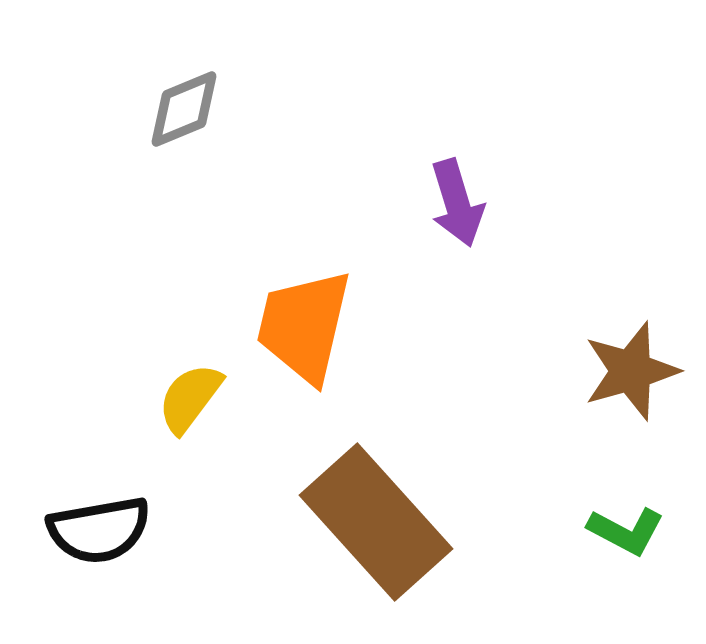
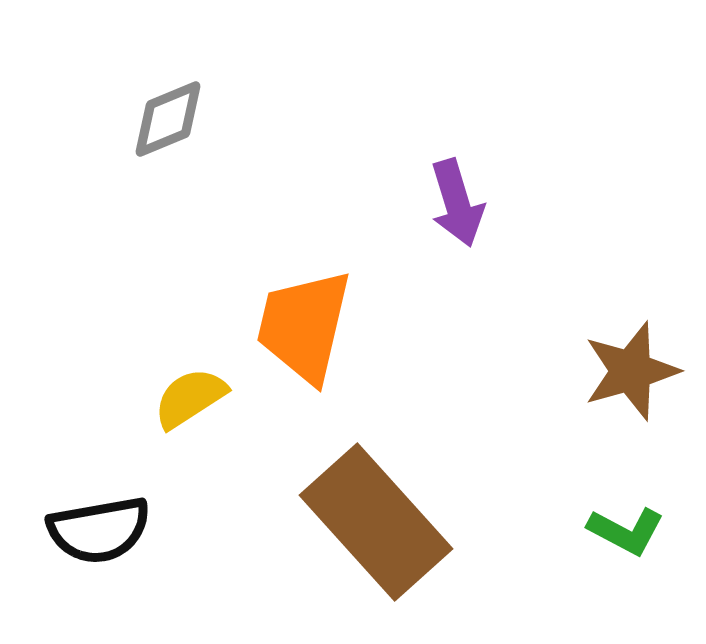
gray diamond: moved 16 px left, 10 px down
yellow semicircle: rotated 20 degrees clockwise
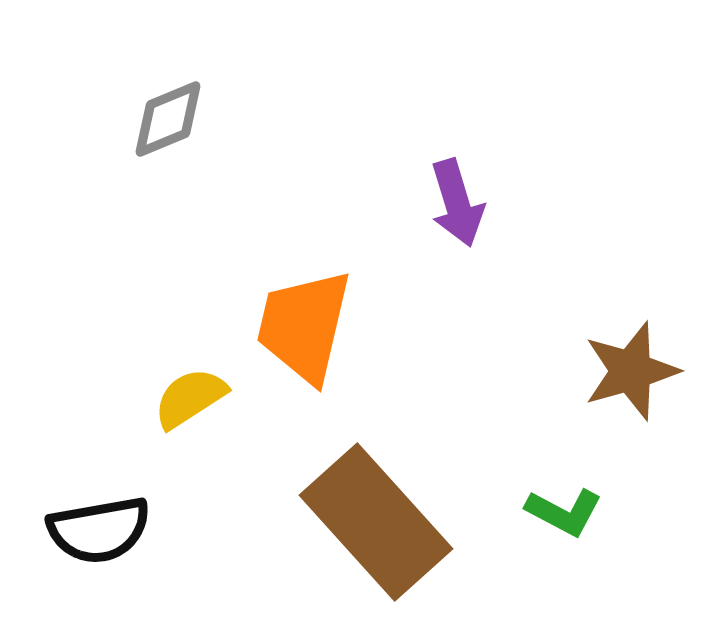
green L-shape: moved 62 px left, 19 px up
